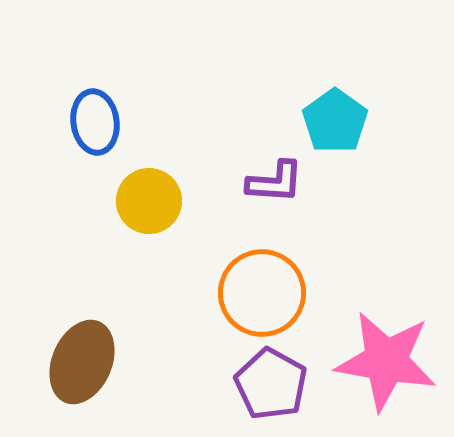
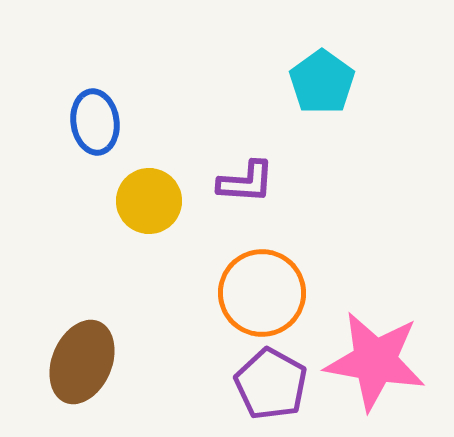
cyan pentagon: moved 13 px left, 39 px up
purple L-shape: moved 29 px left
pink star: moved 11 px left
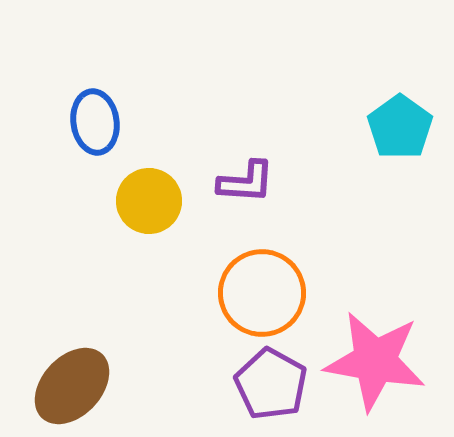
cyan pentagon: moved 78 px right, 45 px down
brown ellipse: moved 10 px left, 24 px down; rotated 20 degrees clockwise
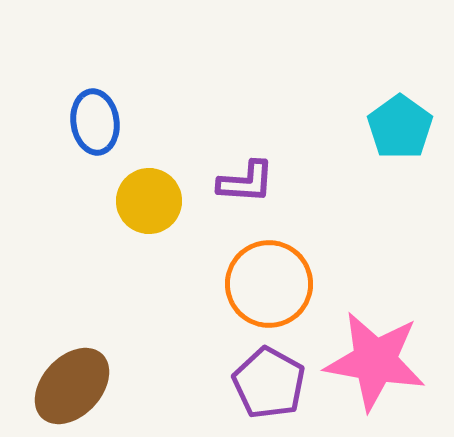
orange circle: moved 7 px right, 9 px up
purple pentagon: moved 2 px left, 1 px up
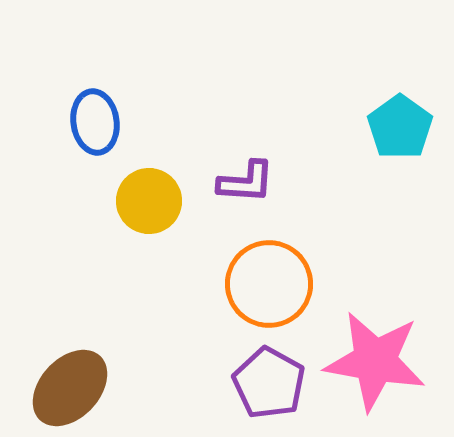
brown ellipse: moved 2 px left, 2 px down
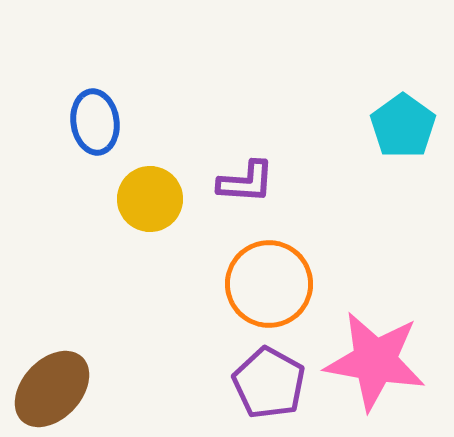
cyan pentagon: moved 3 px right, 1 px up
yellow circle: moved 1 px right, 2 px up
brown ellipse: moved 18 px left, 1 px down
